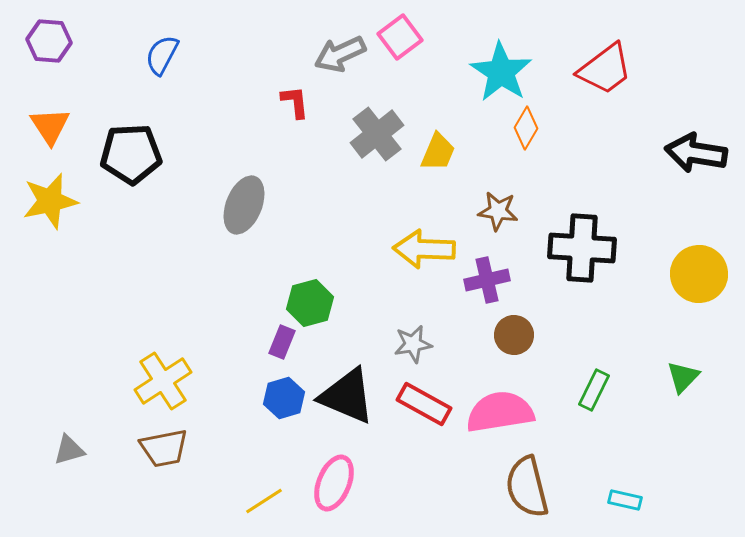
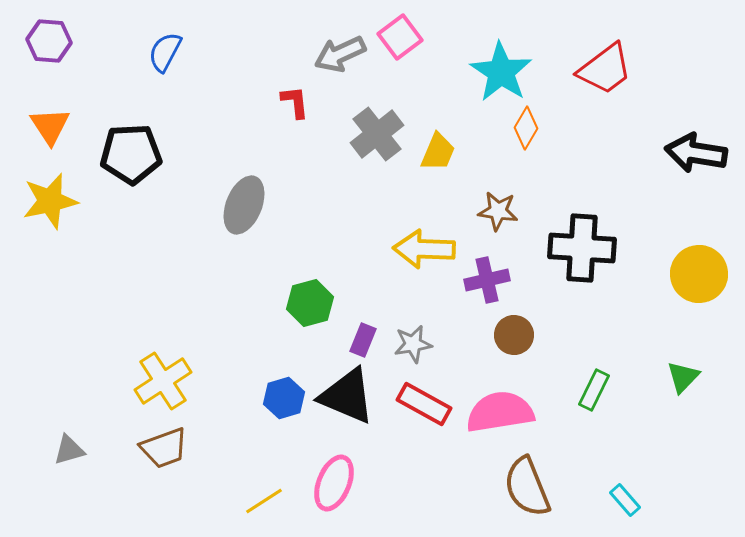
blue semicircle: moved 3 px right, 3 px up
purple rectangle: moved 81 px right, 2 px up
brown trapezoid: rotated 9 degrees counterclockwise
brown semicircle: rotated 8 degrees counterclockwise
cyan rectangle: rotated 36 degrees clockwise
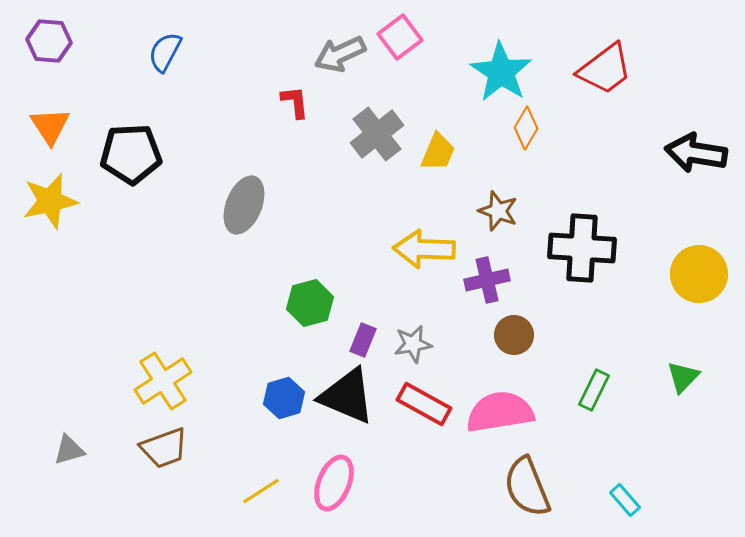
brown star: rotated 12 degrees clockwise
yellow line: moved 3 px left, 10 px up
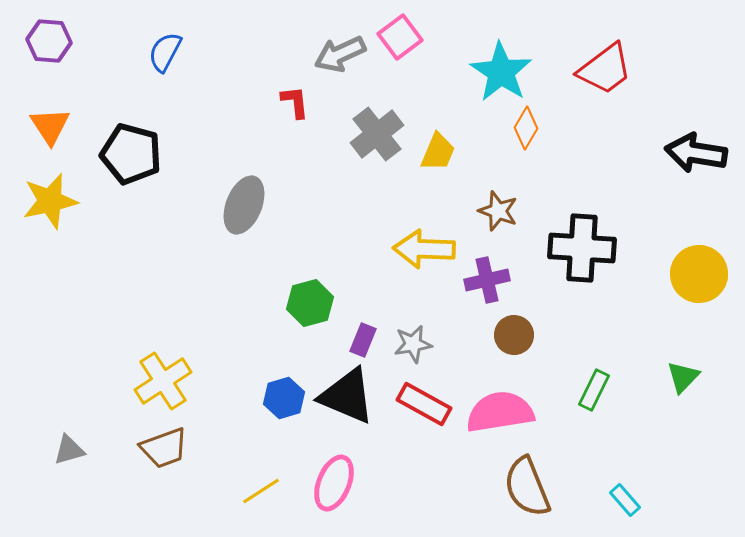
black pentagon: rotated 18 degrees clockwise
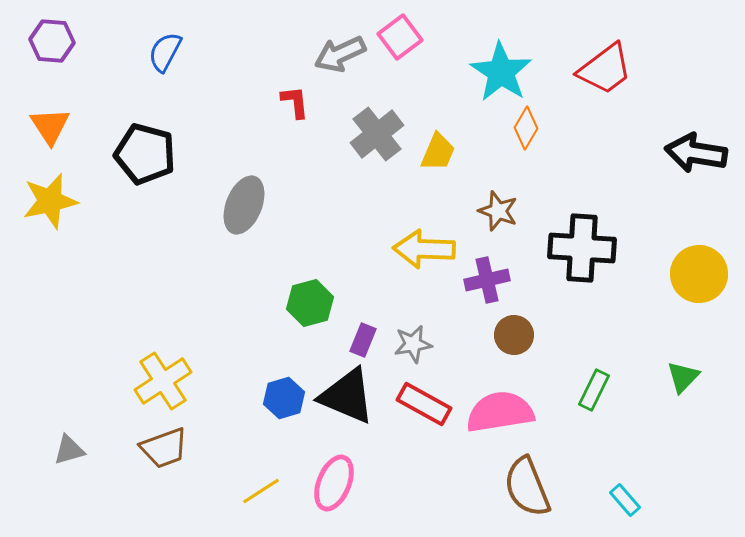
purple hexagon: moved 3 px right
black pentagon: moved 14 px right
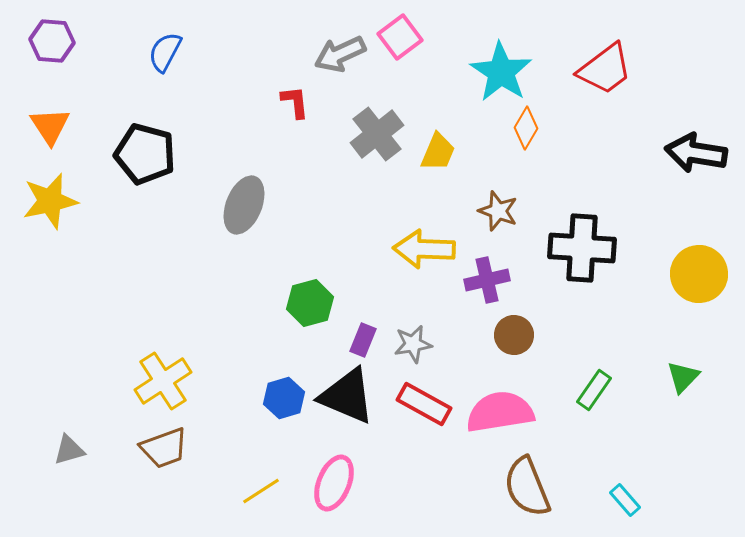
green rectangle: rotated 9 degrees clockwise
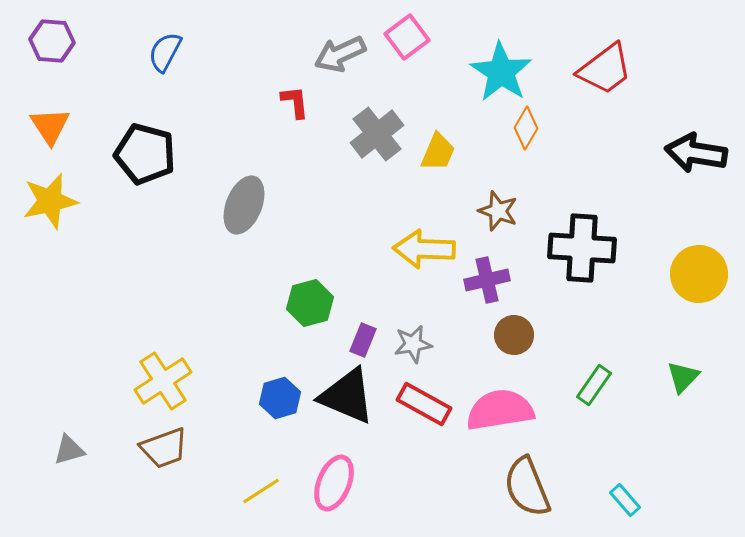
pink square: moved 7 px right
green rectangle: moved 5 px up
blue hexagon: moved 4 px left
pink semicircle: moved 2 px up
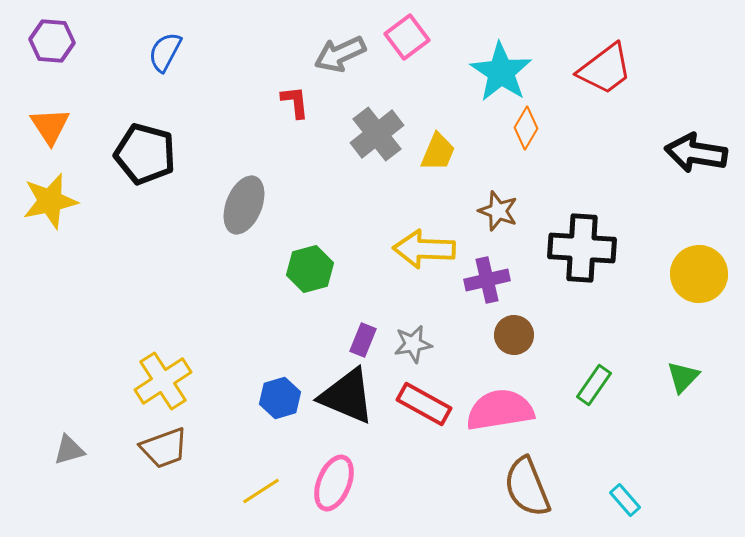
green hexagon: moved 34 px up
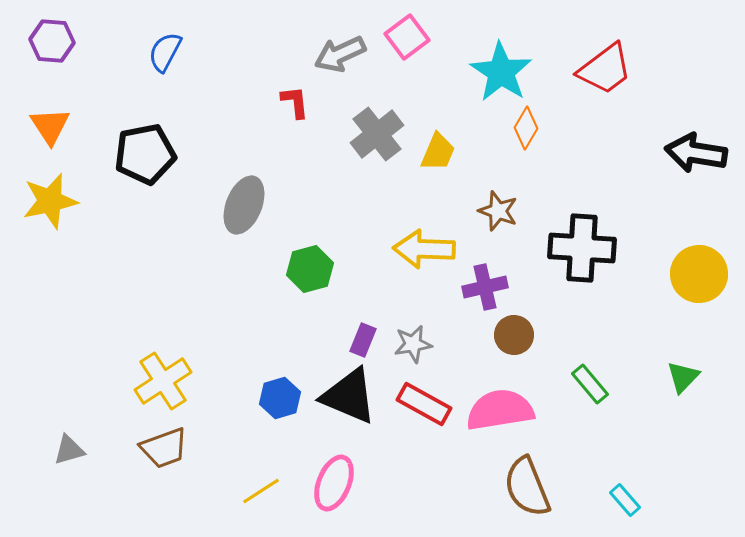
black pentagon: rotated 26 degrees counterclockwise
purple cross: moved 2 px left, 7 px down
green rectangle: moved 4 px left, 1 px up; rotated 75 degrees counterclockwise
black triangle: moved 2 px right
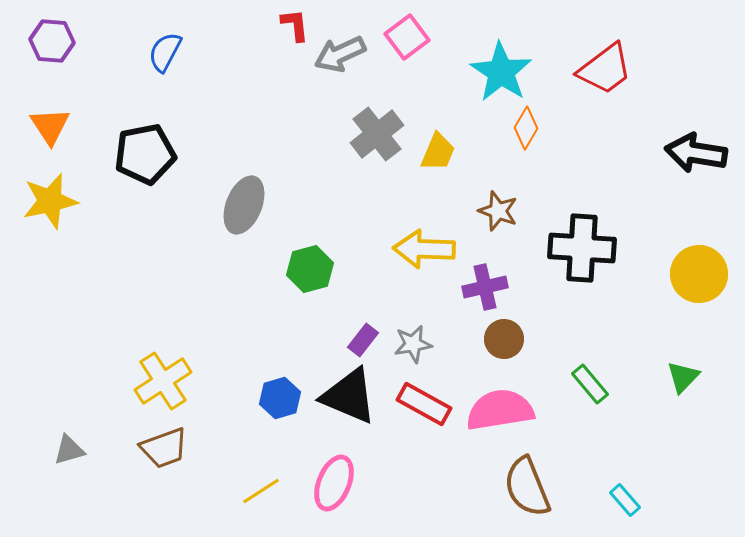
red L-shape: moved 77 px up
brown circle: moved 10 px left, 4 px down
purple rectangle: rotated 16 degrees clockwise
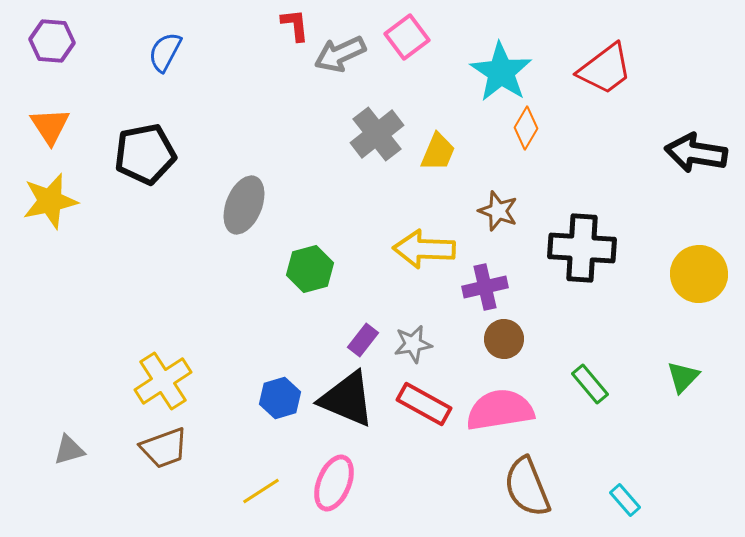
black triangle: moved 2 px left, 3 px down
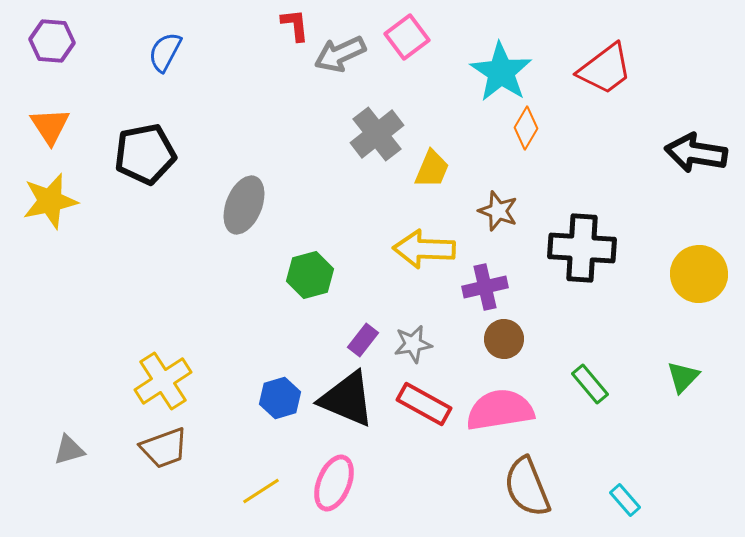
yellow trapezoid: moved 6 px left, 17 px down
green hexagon: moved 6 px down
